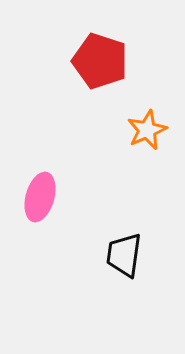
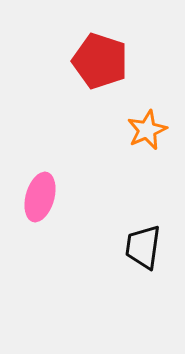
black trapezoid: moved 19 px right, 8 px up
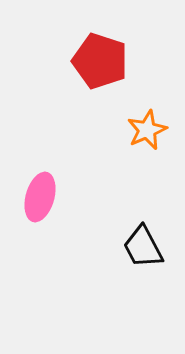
black trapezoid: rotated 36 degrees counterclockwise
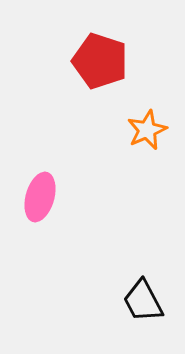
black trapezoid: moved 54 px down
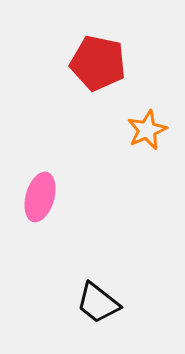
red pentagon: moved 2 px left, 2 px down; rotated 6 degrees counterclockwise
black trapezoid: moved 45 px left, 2 px down; rotated 24 degrees counterclockwise
